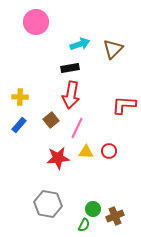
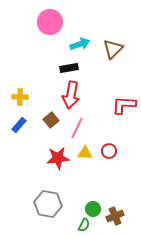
pink circle: moved 14 px right
black rectangle: moved 1 px left
yellow triangle: moved 1 px left, 1 px down
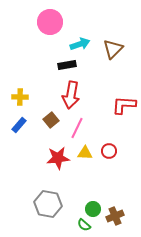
black rectangle: moved 2 px left, 3 px up
green semicircle: rotated 104 degrees clockwise
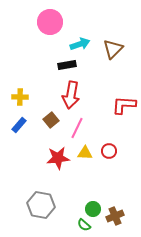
gray hexagon: moved 7 px left, 1 px down
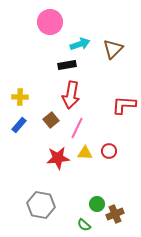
green circle: moved 4 px right, 5 px up
brown cross: moved 2 px up
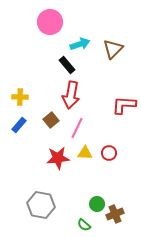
black rectangle: rotated 60 degrees clockwise
red circle: moved 2 px down
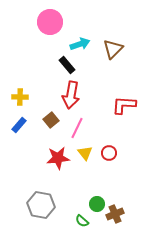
yellow triangle: rotated 49 degrees clockwise
green semicircle: moved 2 px left, 4 px up
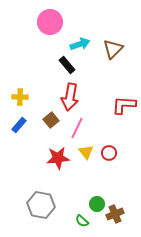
red arrow: moved 1 px left, 2 px down
yellow triangle: moved 1 px right, 1 px up
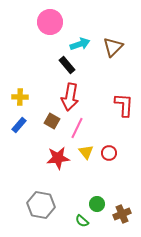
brown triangle: moved 2 px up
red L-shape: rotated 90 degrees clockwise
brown square: moved 1 px right, 1 px down; rotated 21 degrees counterclockwise
brown cross: moved 7 px right
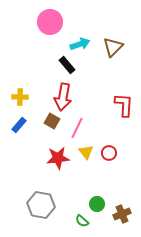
red arrow: moved 7 px left
